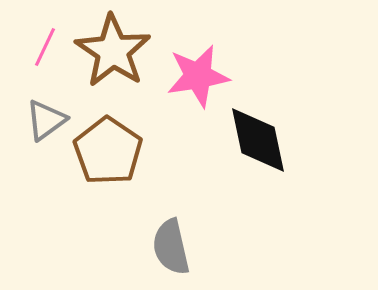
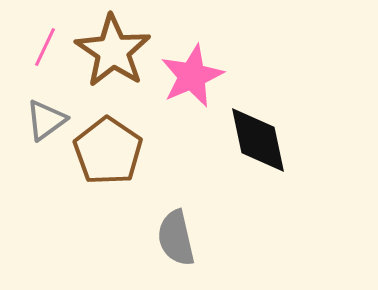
pink star: moved 6 px left; rotated 14 degrees counterclockwise
gray semicircle: moved 5 px right, 9 px up
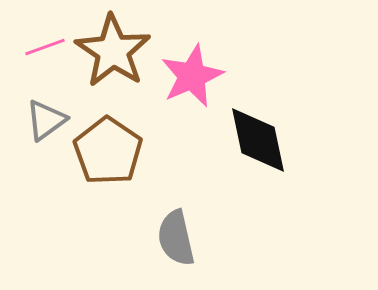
pink line: rotated 45 degrees clockwise
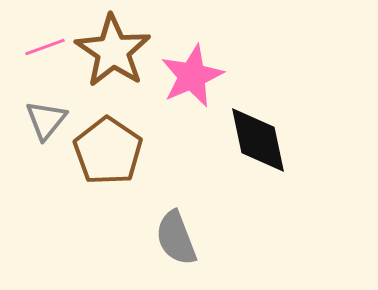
gray triangle: rotated 15 degrees counterclockwise
gray semicircle: rotated 8 degrees counterclockwise
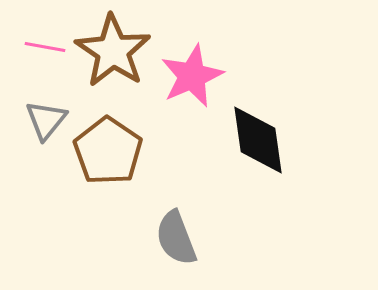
pink line: rotated 30 degrees clockwise
black diamond: rotated 4 degrees clockwise
